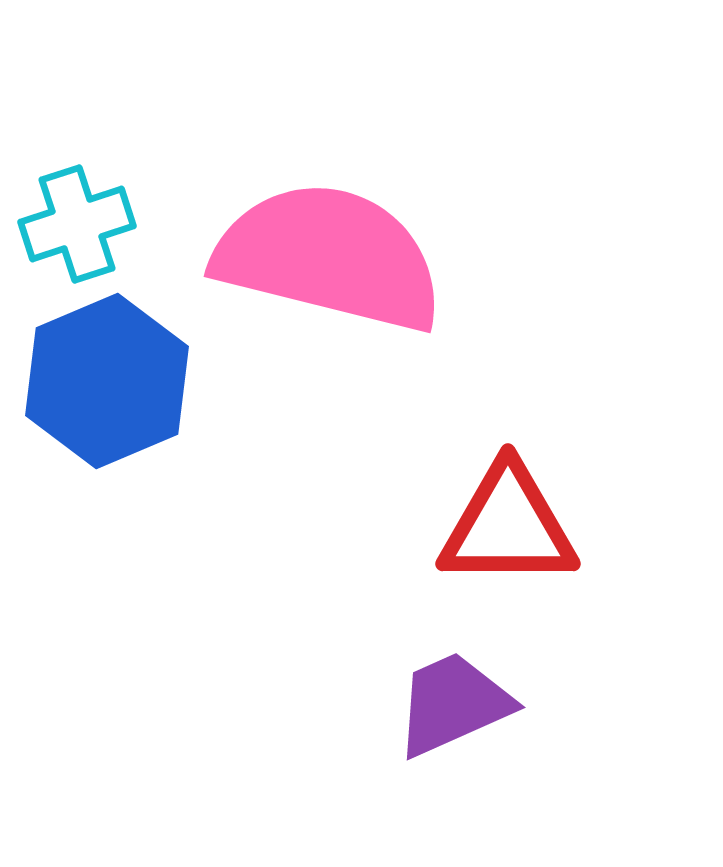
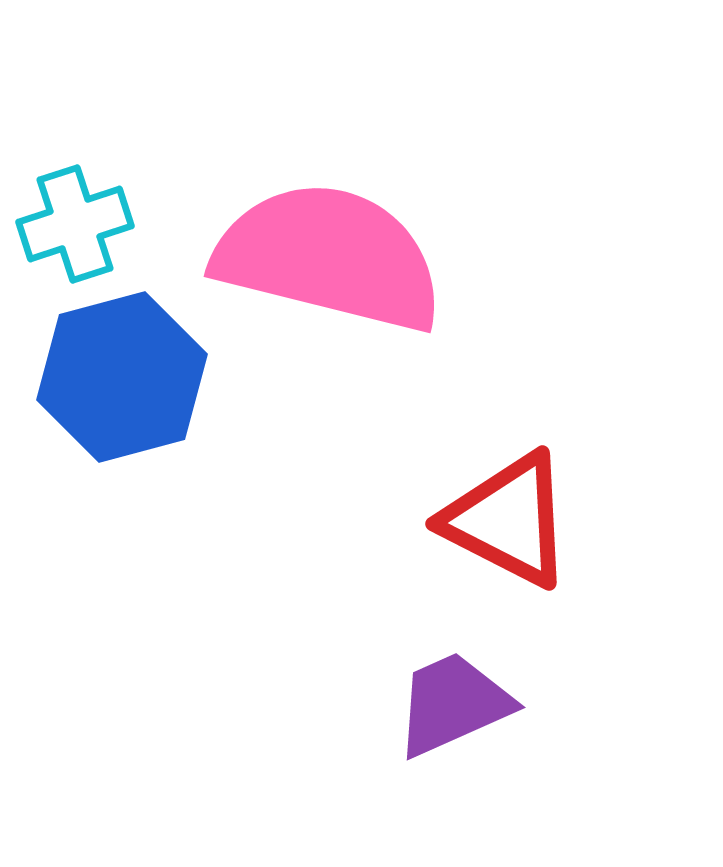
cyan cross: moved 2 px left
blue hexagon: moved 15 px right, 4 px up; rotated 8 degrees clockwise
red triangle: moved 6 px up; rotated 27 degrees clockwise
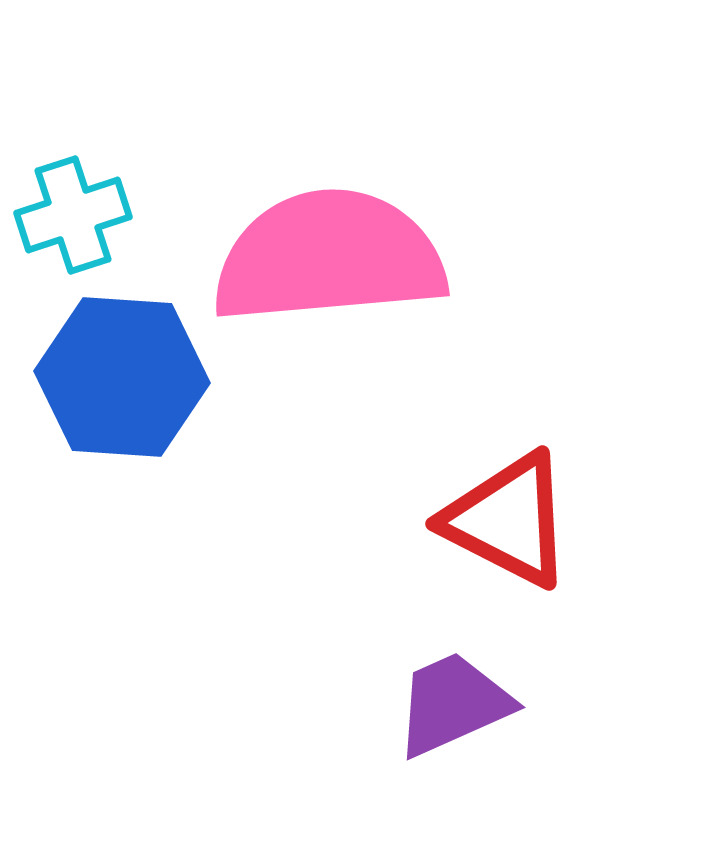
cyan cross: moved 2 px left, 9 px up
pink semicircle: rotated 19 degrees counterclockwise
blue hexagon: rotated 19 degrees clockwise
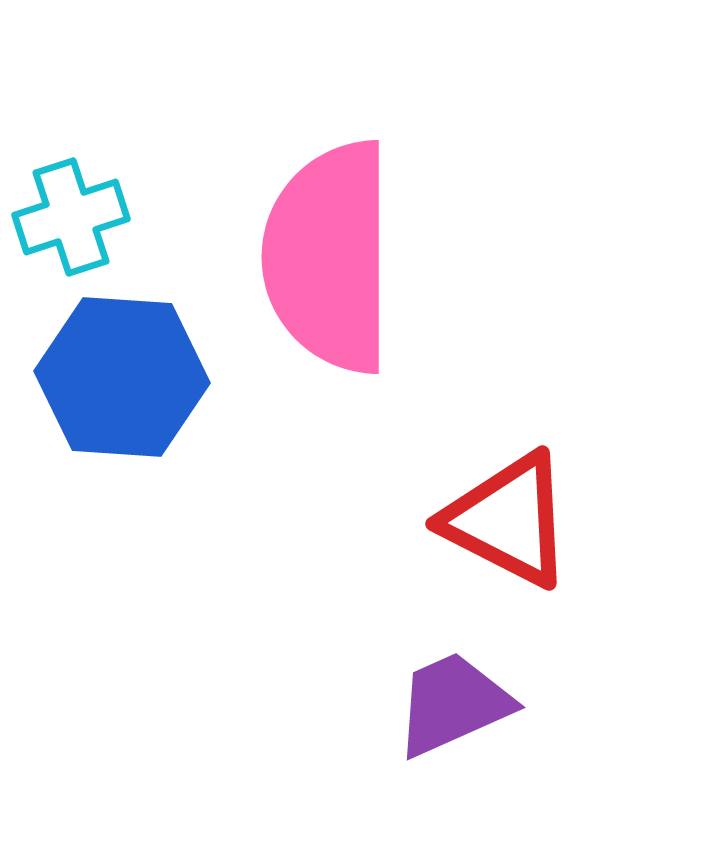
cyan cross: moved 2 px left, 2 px down
pink semicircle: rotated 85 degrees counterclockwise
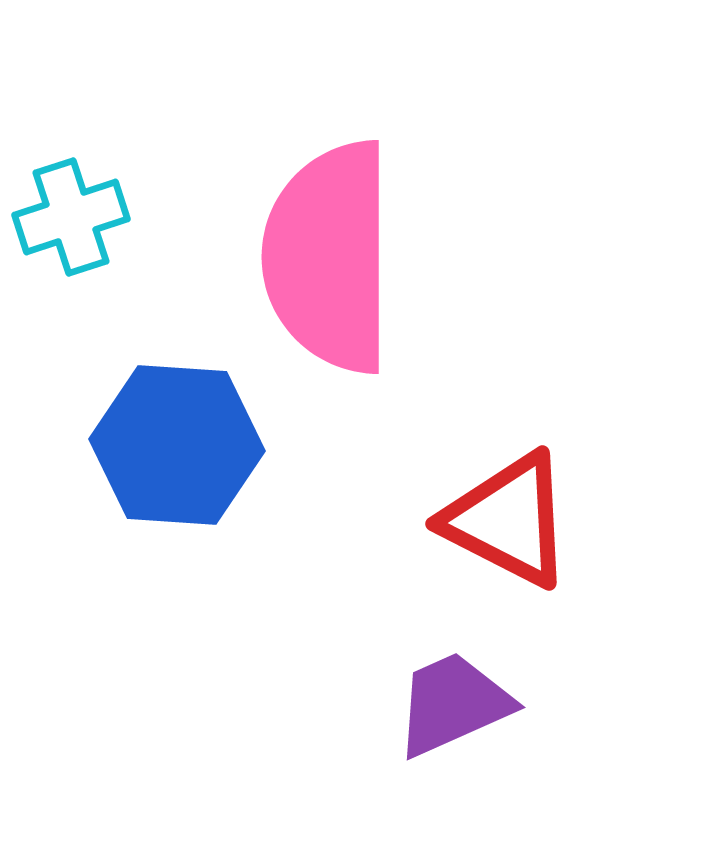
blue hexagon: moved 55 px right, 68 px down
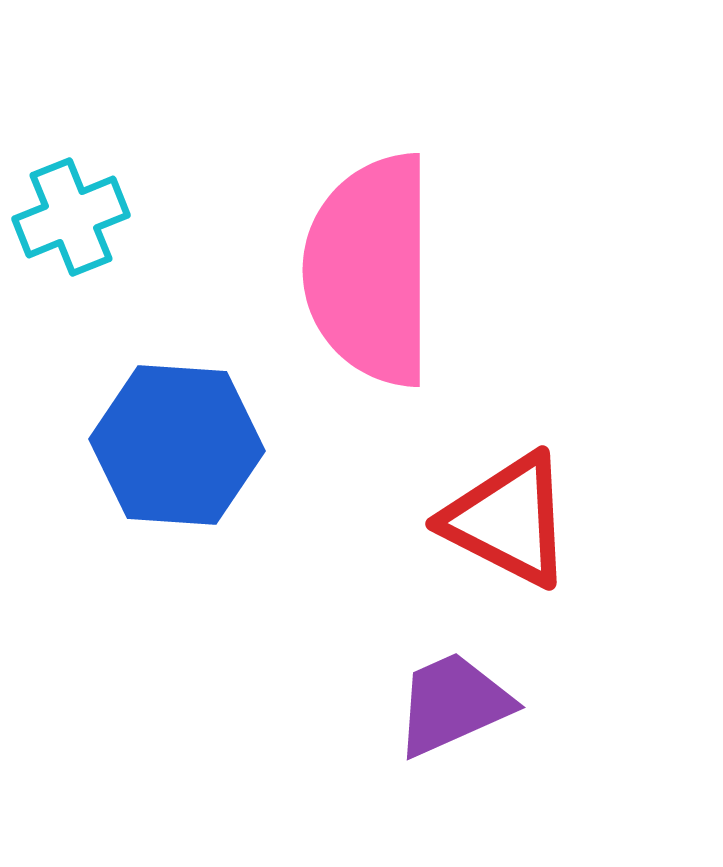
cyan cross: rotated 4 degrees counterclockwise
pink semicircle: moved 41 px right, 13 px down
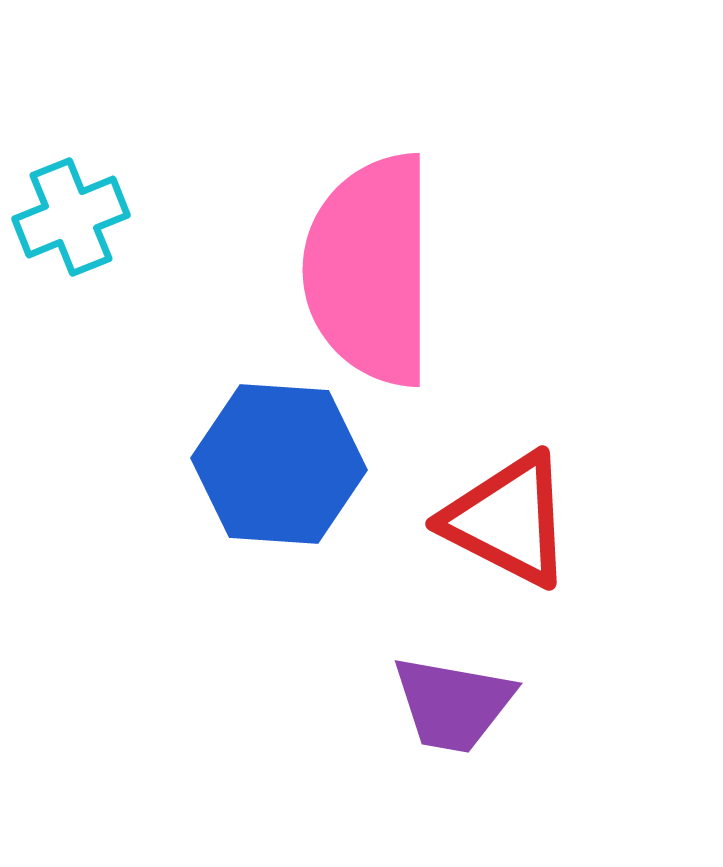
blue hexagon: moved 102 px right, 19 px down
purple trapezoid: rotated 146 degrees counterclockwise
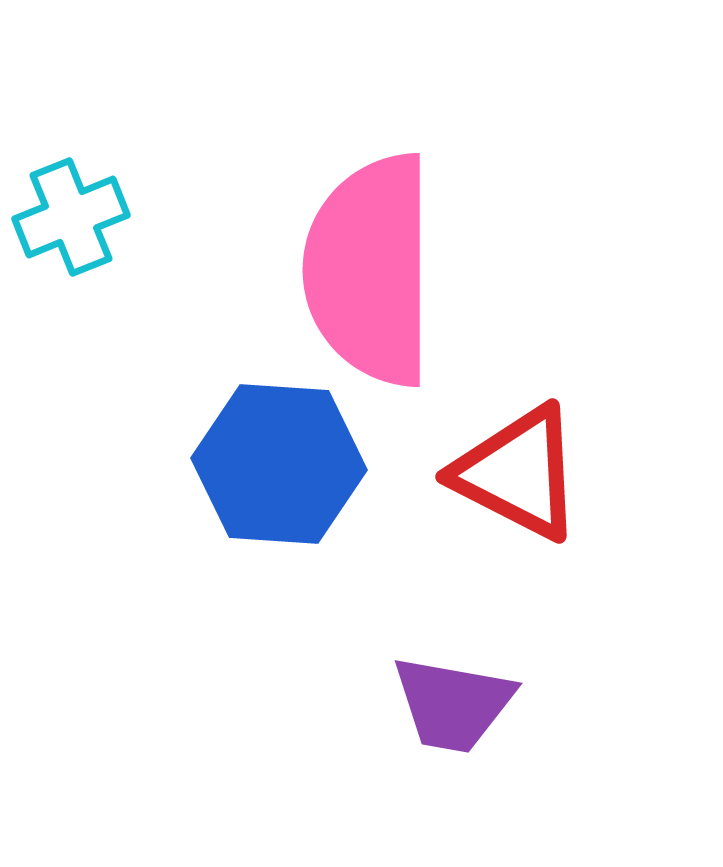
red triangle: moved 10 px right, 47 px up
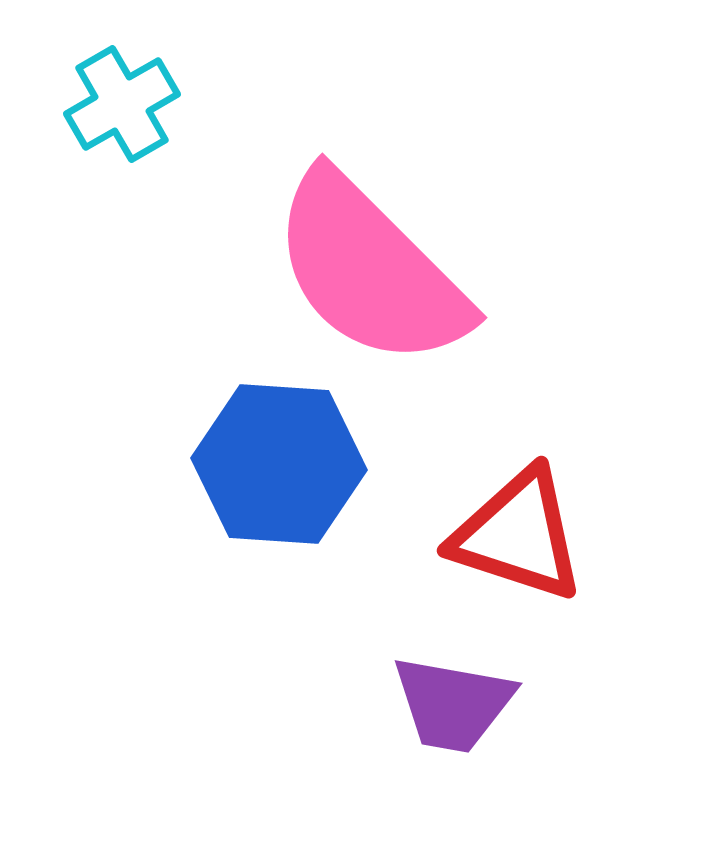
cyan cross: moved 51 px right, 113 px up; rotated 8 degrees counterclockwise
pink semicircle: rotated 45 degrees counterclockwise
red triangle: moved 62 px down; rotated 9 degrees counterclockwise
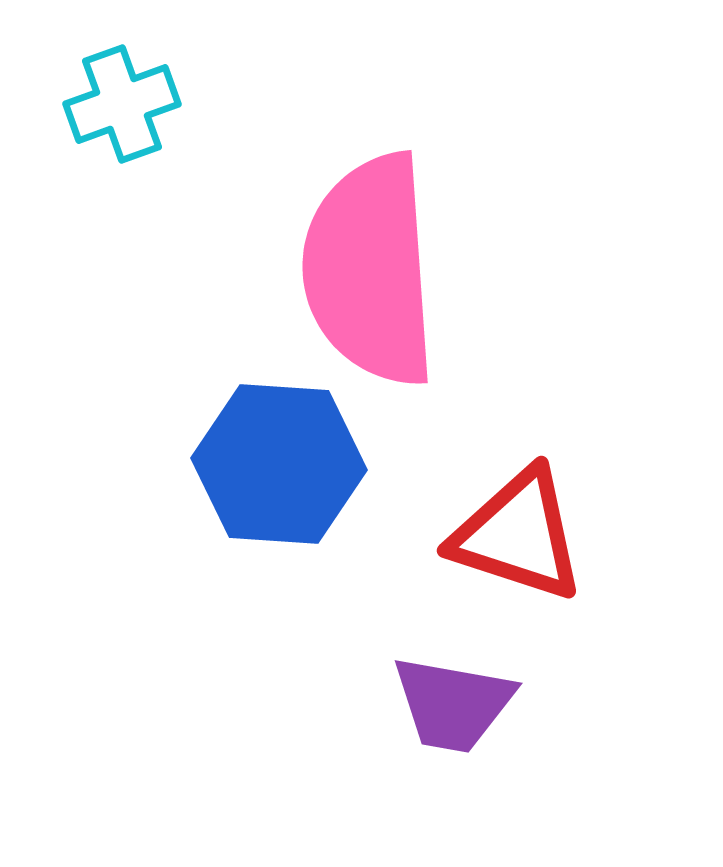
cyan cross: rotated 10 degrees clockwise
pink semicircle: rotated 41 degrees clockwise
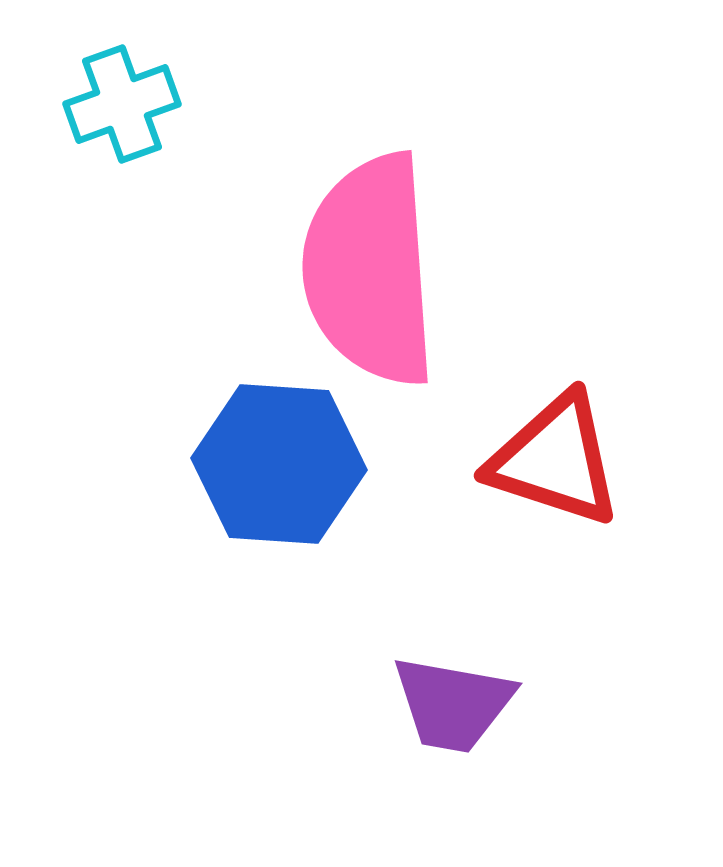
red triangle: moved 37 px right, 75 px up
